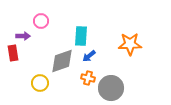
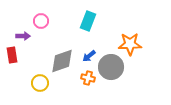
cyan rectangle: moved 7 px right, 15 px up; rotated 18 degrees clockwise
red rectangle: moved 1 px left, 2 px down
gray circle: moved 21 px up
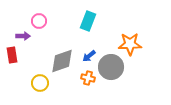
pink circle: moved 2 px left
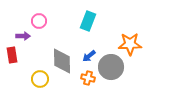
gray diamond: rotated 72 degrees counterclockwise
yellow circle: moved 4 px up
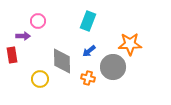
pink circle: moved 1 px left
blue arrow: moved 5 px up
gray circle: moved 2 px right
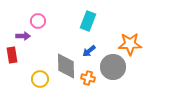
gray diamond: moved 4 px right, 5 px down
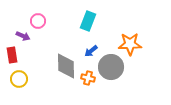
purple arrow: rotated 24 degrees clockwise
blue arrow: moved 2 px right
gray circle: moved 2 px left
yellow circle: moved 21 px left
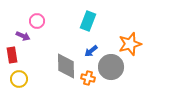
pink circle: moved 1 px left
orange star: rotated 15 degrees counterclockwise
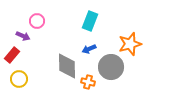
cyan rectangle: moved 2 px right
blue arrow: moved 2 px left, 2 px up; rotated 16 degrees clockwise
red rectangle: rotated 49 degrees clockwise
gray diamond: moved 1 px right
orange cross: moved 4 px down
